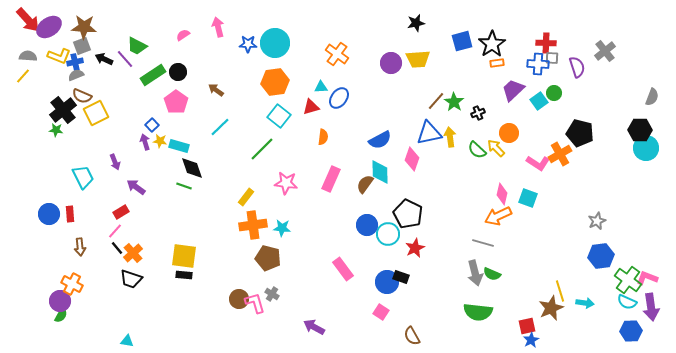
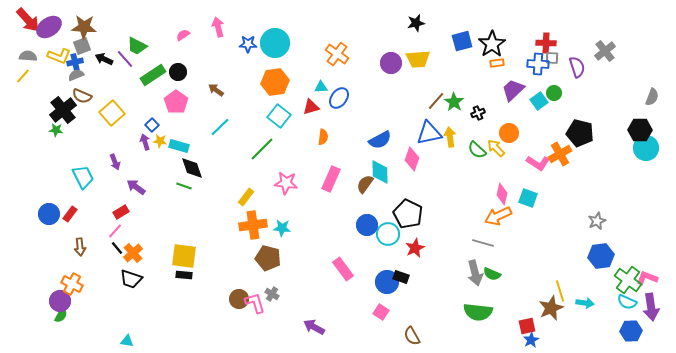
yellow square at (96, 113): moved 16 px right; rotated 15 degrees counterclockwise
red rectangle at (70, 214): rotated 42 degrees clockwise
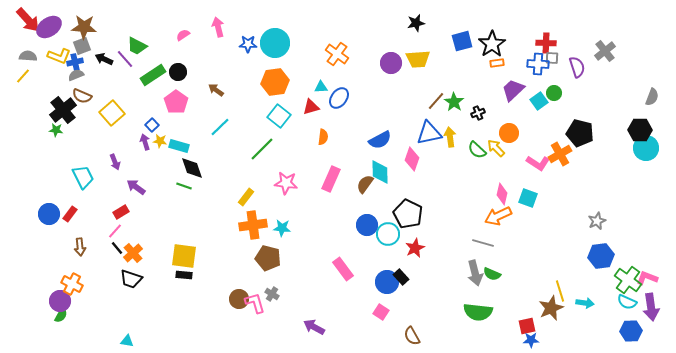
black rectangle at (401, 277): rotated 28 degrees clockwise
blue star at (531, 340): rotated 28 degrees clockwise
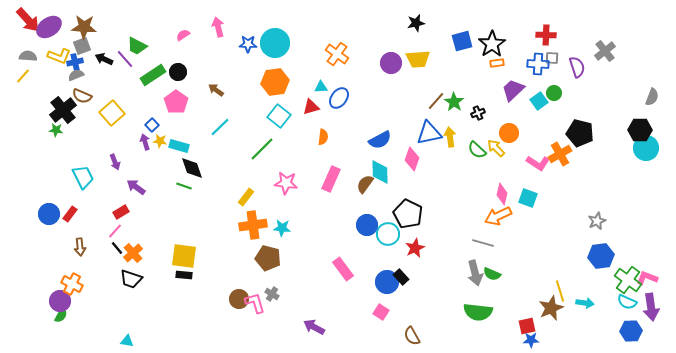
red cross at (546, 43): moved 8 px up
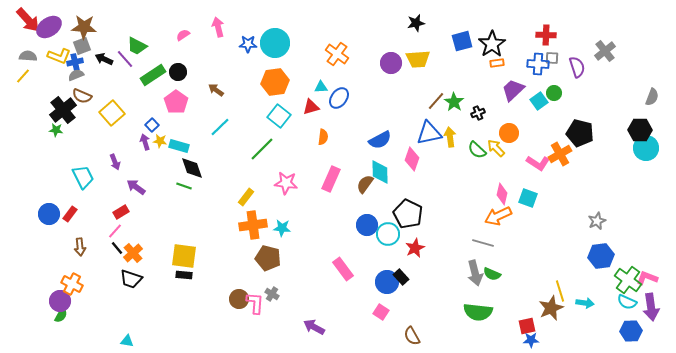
pink L-shape at (255, 303): rotated 20 degrees clockwise
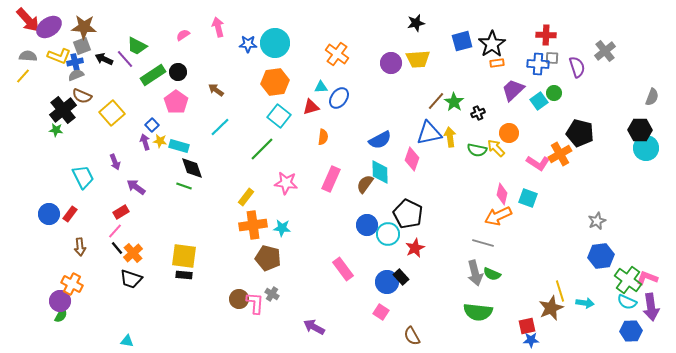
green semicircle at (477, 150): rotated 30 degrees counterclockwise
